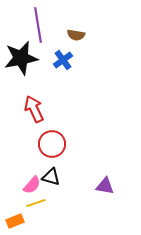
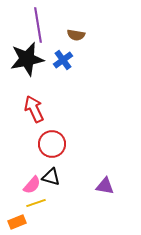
black star: moved 6 px right, 1 px down
orange rectangle: moved 2 px right, 1 px down
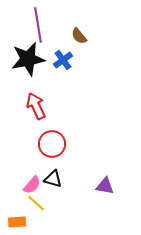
brown semicircle: moved 3 px right, 1 px down; rotated 42 degrees clockwise
black star: moved 1 px right
red arrow: moved 2 px right, 3 px up
black triangle: moved 2 px right, 2 px down
yellow line: rotated 60 degrees clockwise
orange rectangle: rotated 18 degrees clockwise
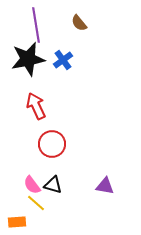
purple line: moved 2 px left
brown semicircle: moved 13 px up
black triangle: moved 6 px down
pink semicircle: rotated 102 degrees clockwise
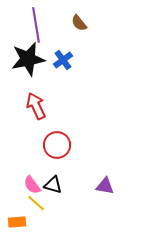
red circle: moved 5 px right, 1 px down
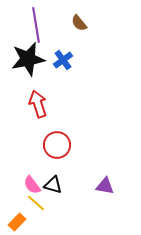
red arrow: moved 2 px right, 2 px up; rotated 8 degrees clockwise
orange rectangle: rotated 42 degrees counterclockwise
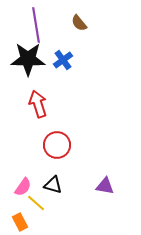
black star: rotated 12 degrees clockwise
pink semicircle: moved 9 px left, 2 px down; rotated 108 degrees counterclockwise
orange rectangle: moved 3 px right; rotated 72 degrees counterclockwise
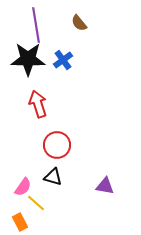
black triangle: moved 8 px up
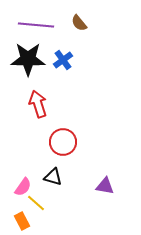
purple line: rotated 76 degrees counterclockwise
red circle: moved 6 px right, 3 px up
orange rectangle: moved 2 px right, 1 px up
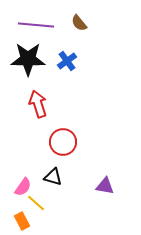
blue cross: moved 4 px right, 1 px down
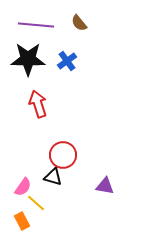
red circle: moved 13 px down
